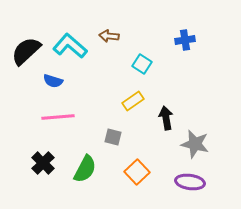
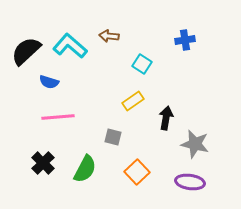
blue semicircle: moved 4 px left, 1 px down
black arrow: rotated 20 degrees clockwise
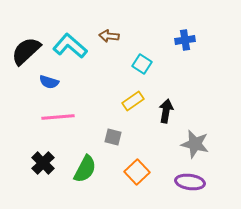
black arrow: moved 7 px up
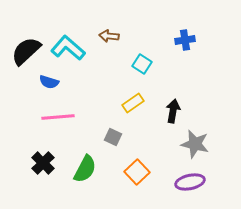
cyan L-shape: moved 2 px left, 2 px down
yellow rectangle: moved 2 px down
black arrow: moved 7 px right
gray square: rotated 12 degrees clockwise
purple ellipse: rotated 20 degrees counterclockwise
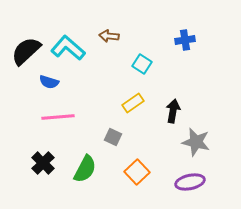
gray star: moved 1 px right, 2 px up
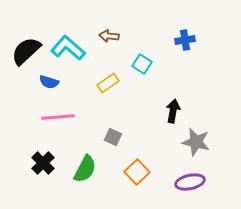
yellow rectangle: moved 25 px left, 20 px up
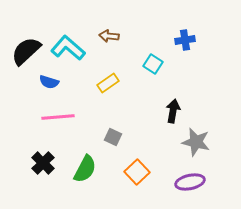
cyan square: moved 11 px right
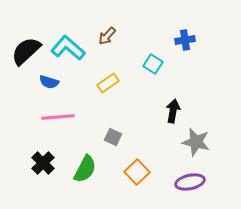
brown arrow: moved 2 px left; rotated 54 degrees counterclockwise
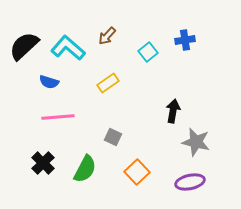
black semicircle: moved 2 px left, 5 px up
cyan square: moved 5 px left, 12 px up; rotated 18 degrees clockwise
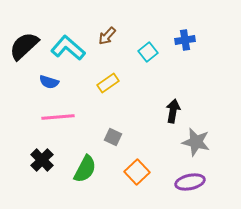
black cross: moved 1 px left, 3 px up
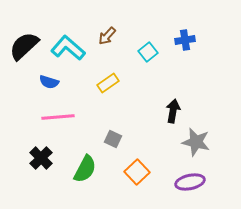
gray square: moved 2 px down
black cross: moved 1 px left, 2 px up
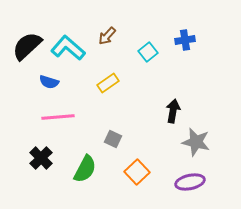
black semicircle: moved 3 px right
